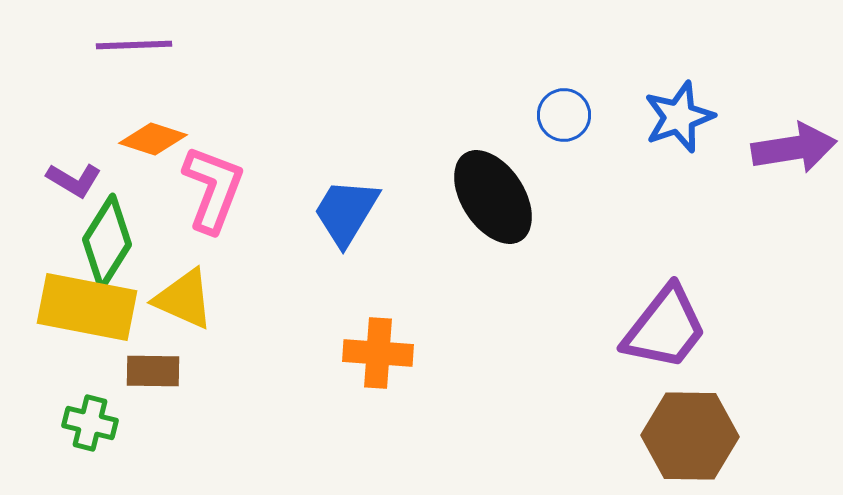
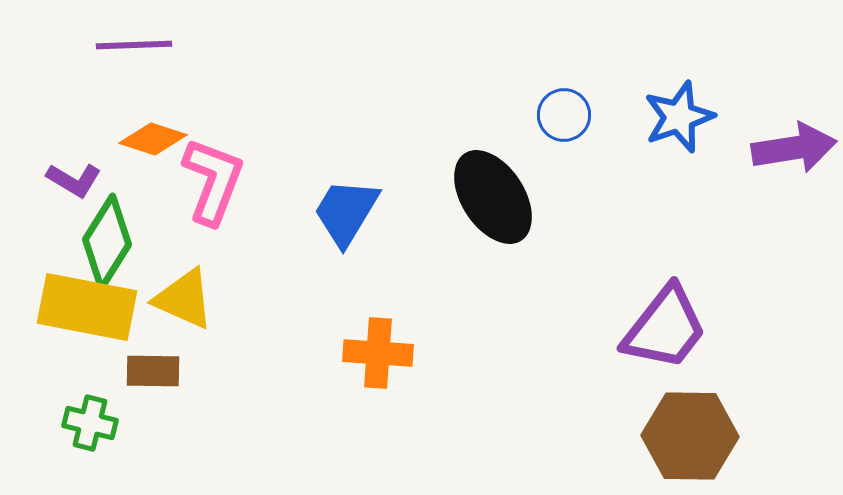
pink L-shape: moved 8 px up
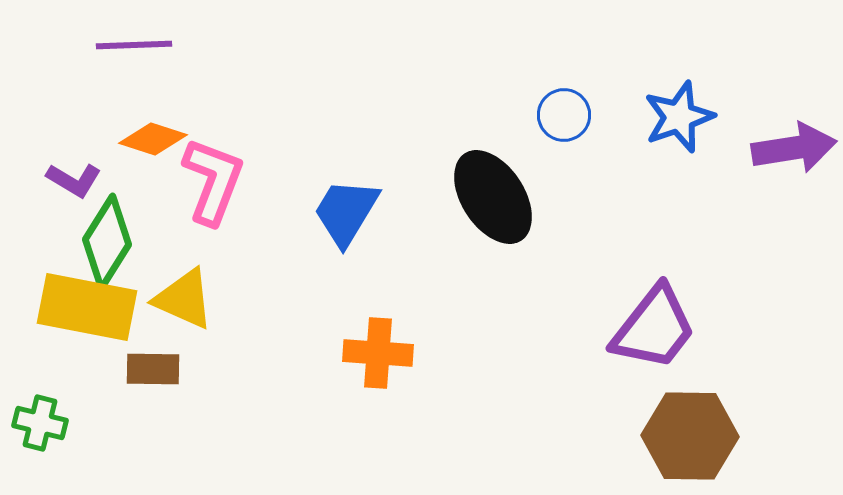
purple trapezoid: moved 11 px left
brown rectangle: moved 2 px up
green cross: moved 50 px left
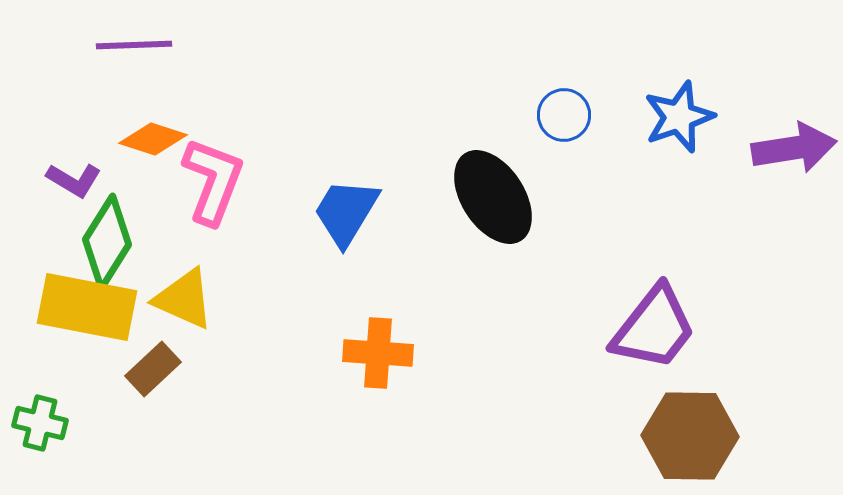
brown rectangle: rotated 44 degrees counterclockwise
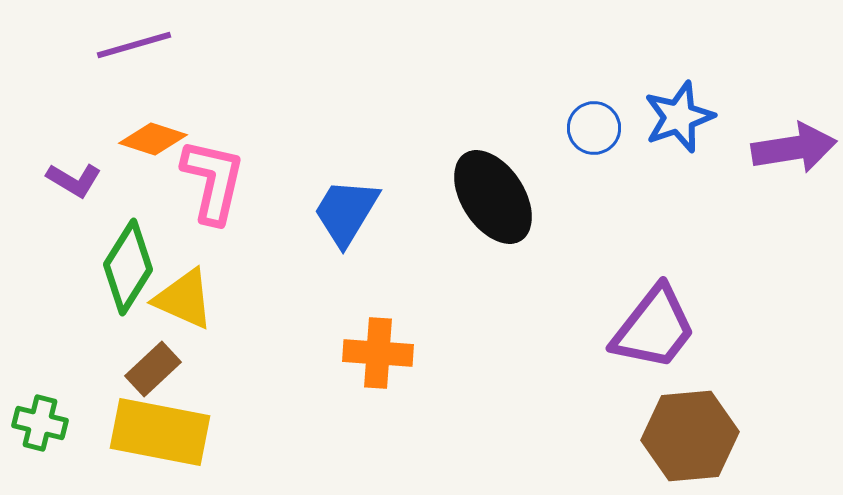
purple line: rotated 14 degrees counterclockwise
blue circle: moved 30 px right, 13 px down
pink L-shape: rotated 8 degrees counterclockwise
green diamond: moved 21 px right, 25 px down
yellow rectangle: moved 73 px right, 125 px down
brown hexagon: rotated 6 degrees counterclockwise
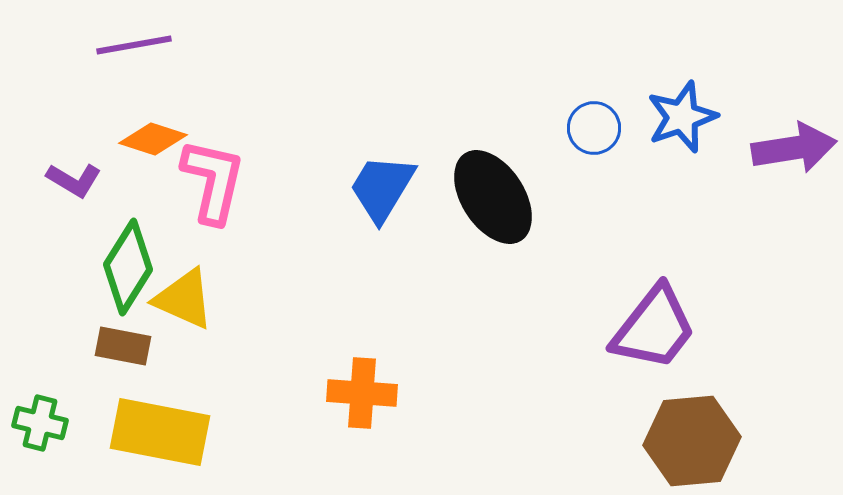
purple line: rotated 6 degrees clockwise
blue star: moved 3 px right
blue trapezoid: moved 36 px right, 24 px up
orange cross: moved 16 px left, 40 px down
brown rectangle: moved 30 px left, 23 px up; rotated 54 degrees clockwise
brown hexagon: moved 2 px right, 5 px down
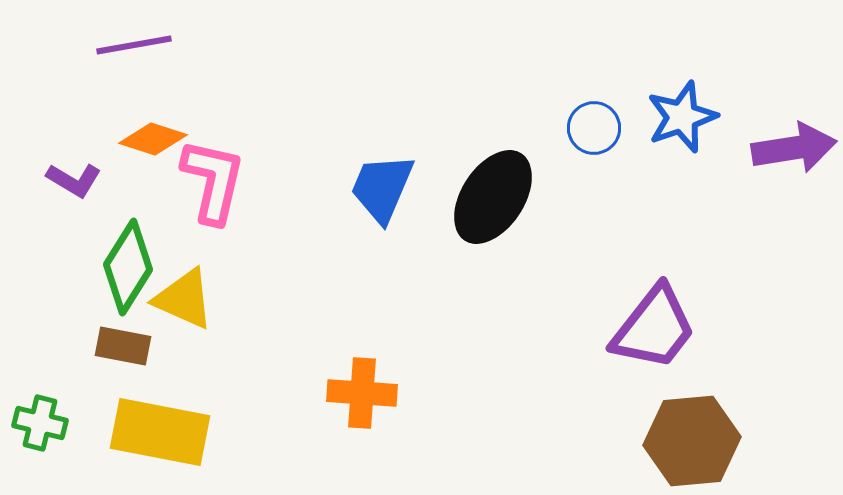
blue trapezoid: rotated 8 degrees counterclockwise
black ellipse: rotated 66 degrees clockwise
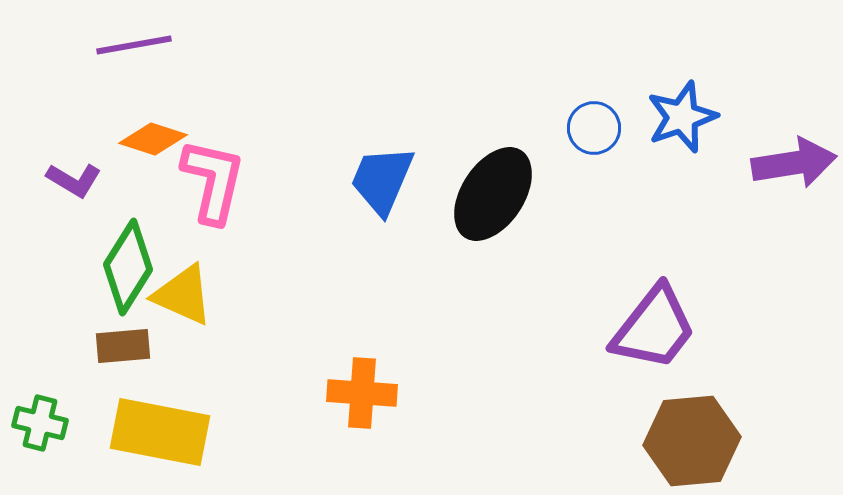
purple arrow: moved 15 px down
blue trapezoid: moved 8 px up
black ellipse: moved 3 px up
yellow triangle: moved 1 px left, 4 px up
brown rectangle: rotated 16 degrees counterclockwise
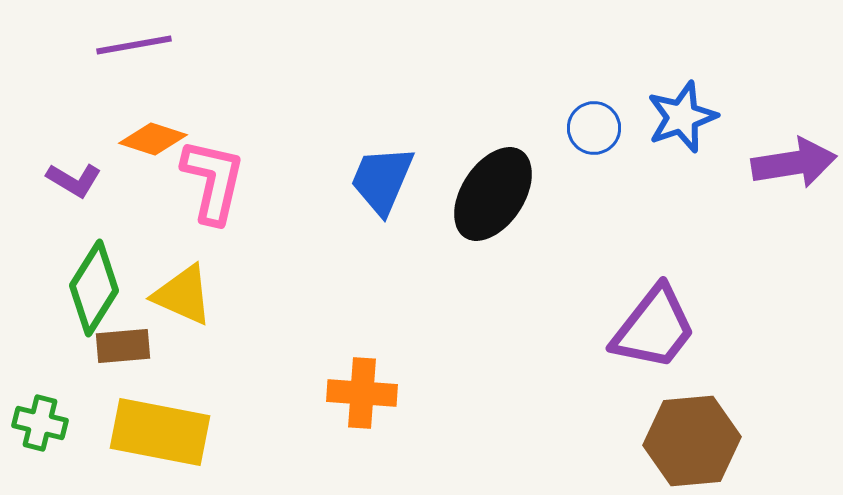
green diamond: moved 34 px left, 21 px down
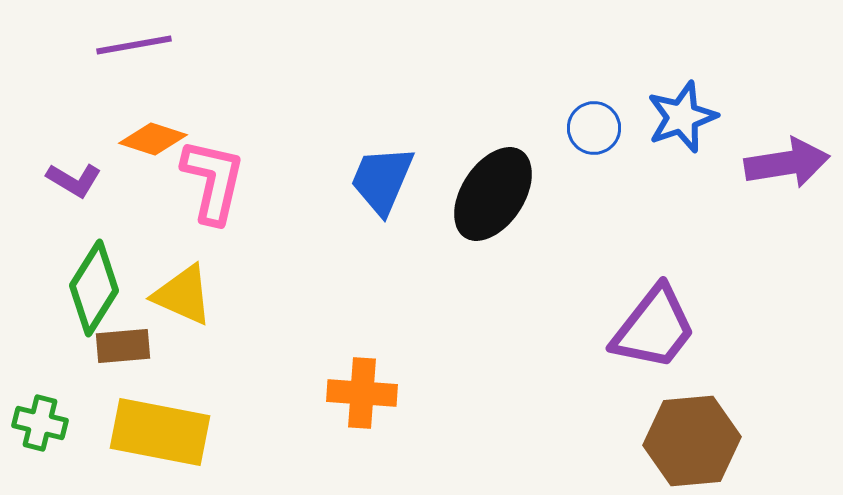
purple arrow: moved 7 px left
